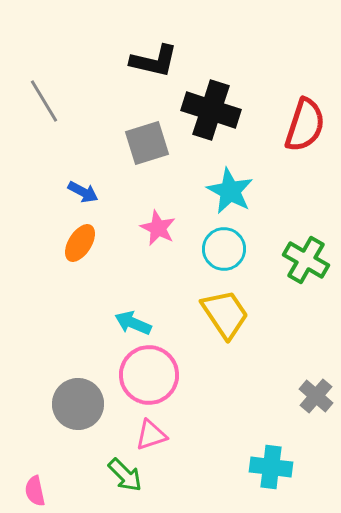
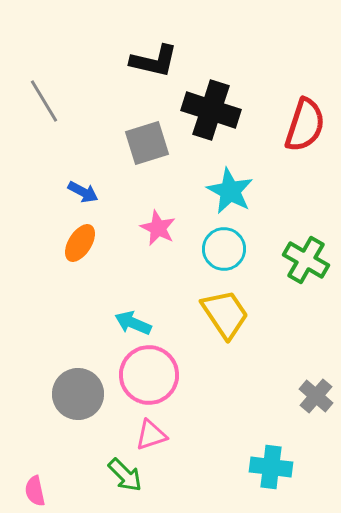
gray circle: moved 10 px up
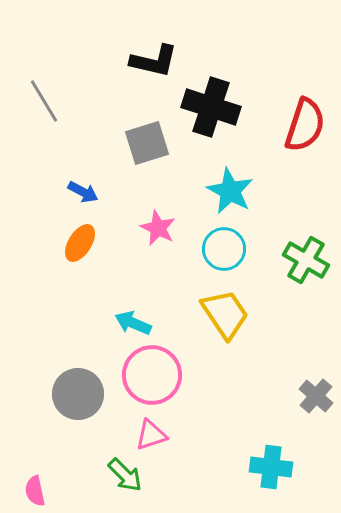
black cross: moved 3 px up
pink circle: moved 3 px right
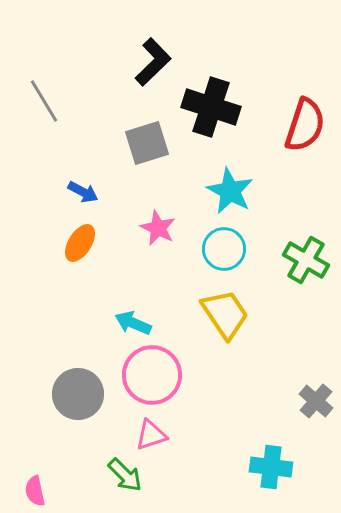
black L-shape: moved 1 px left, 1 px down; rotated 57 degrees counterclockwise
gray cross: moved 5 px down
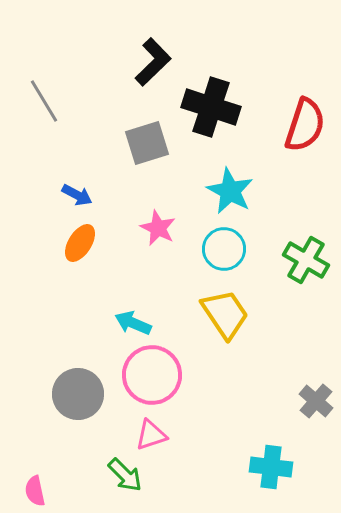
blue arrow: moved 6 px left, 3 px down
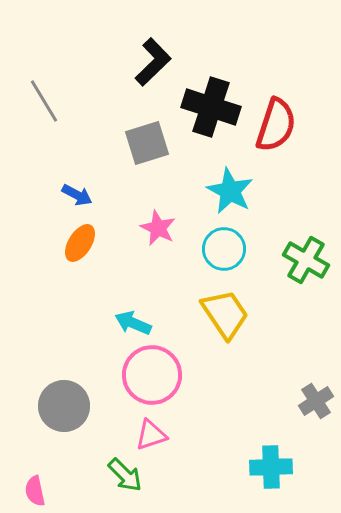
red semicircle: moved 29 px left
gray circle: moved 14 px left, 12 px down
gray cross: rotated 16 degrees clockwise
cyan cross: rotated 9 degrees counterclockwise
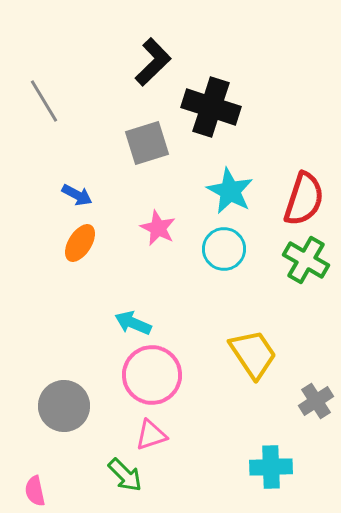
red semicircle: moved 28 px right, 74 px down
yellow trapezoid: moved 28 px right, 40 px down
